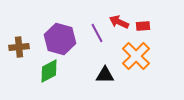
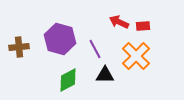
purple line: moved 2 px left, 16 px down
green diamond: moved 19 px right, 9 px down
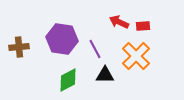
purple hexagon: moved 2 px right; rotated 8 degrees counterclockwise
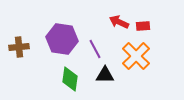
green diamond: moved 2 px right, 1 px up; rotated 55 degrees counterclockwise
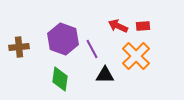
red arrow: moved 1 px left, 4 px down
purple hexagon: moved 1 px right; rotated 12 degrees clockwise
purple line: moved 3 px left
green diamond: moved 10 px left
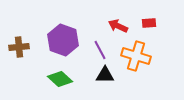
red rectangle: moved 6 px right, 3 px up
purple hexagon: moved 1 px down
purple line: moved 8 px right, 1 px down
orange cross: rotated 28 degrees counterclockwise
green diamond: rotated 55 degrees counterclockwise
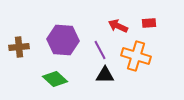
purple hexagon: rotated 16 degrees counterclockwise
green diamond: moved 5 px left
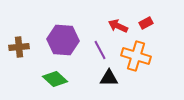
red rectangle: moved 3 px left; rotated 24 degrees counterclockwise
black triangle: moved 4 px right, 3 px down
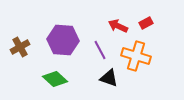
brown cross: moved 1 px right; rotated 24 degrees counterclockwise
black triangle: rotated 18 degrees clockwise
